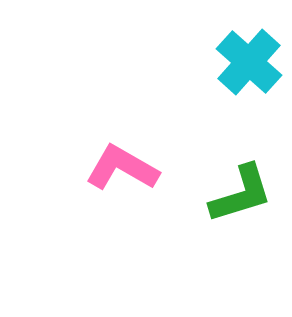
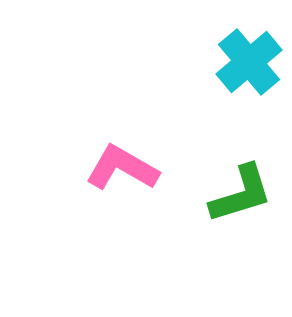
cyan cross: rotated 8 degrees clockwise
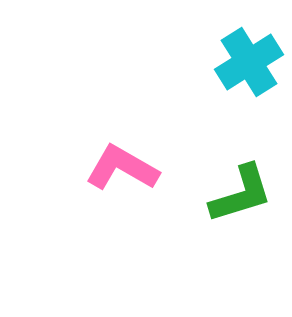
cyan cross: rotated 8 degrees clockwise
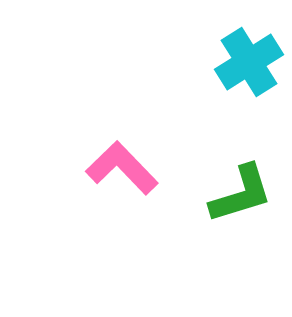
pink L-shape: rotated 16 degrees clockwise
